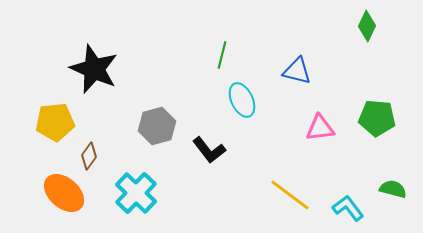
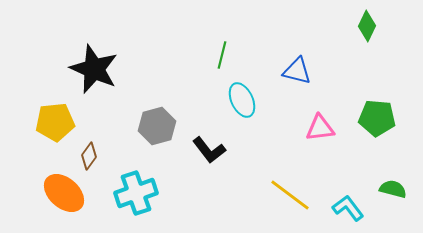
cyan cross: rotated 27 degrees clockwise
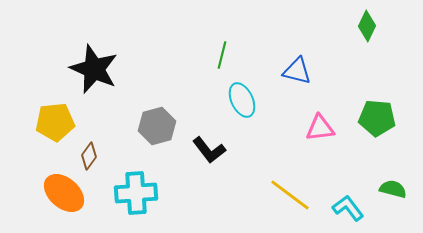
cyan cross: rotated 15 degrees clockwise
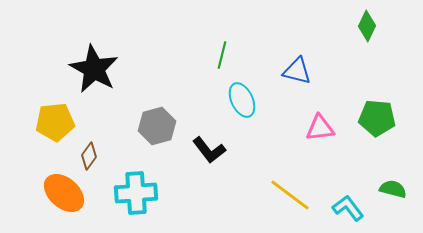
black star: rotated 6 degrees clockwise
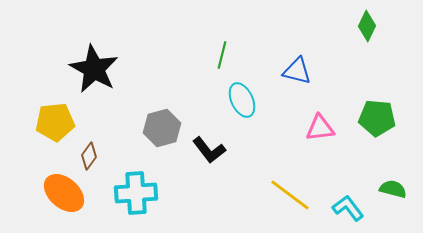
gray hexagon: moved 5 px right, 2 px down
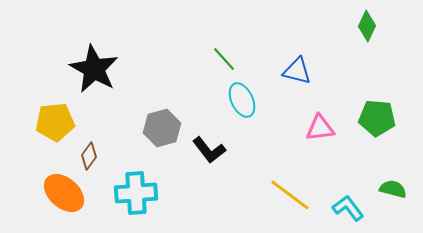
green line: moved 2 px right, 4 px down; rotated 56 degrees counterclockwise
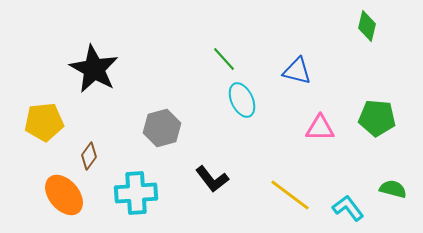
green diamond: rotated 12 degrees counterclockwise
yellow pentagon: moved 11 px left
pink triangle: rotated 8 degrees clockwise
black L-shape: moved 3 px right, 29 px down
orange ellipse: moved 2 px down; rotated 9 degrees clockwise
